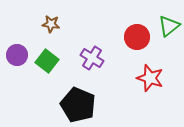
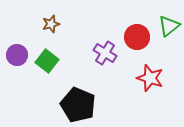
brown star: rotated 24 degrees counterclockwise
purple cross: moved 13 px right, 5 px up
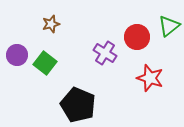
green square: moved 2 px left, 2 px down
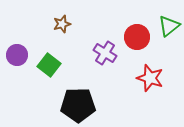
brown star: moved 11 px right
green square: moved 4 px right, 2 px down
black pentagon: rotated 24 degrees counterclockwise
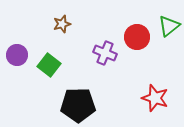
purple cross: rotated 10 degrees counterclockwise
red star: moved 5 px right, 20 px down
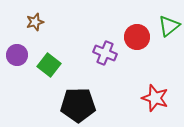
brown star: moved 27 px left, 2 px up
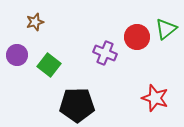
green triangle: moved 3 px left, 3 px down
black pentagon: moved 1 px left
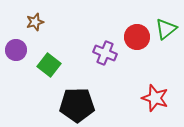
purple circle: moved 1 px left, 5 px up
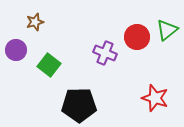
green triangle: moved 1 px right, 1 px down
black pentagon: moved 2 px right
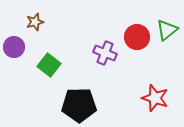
purple circle: moved 2 px left, 3 px up
